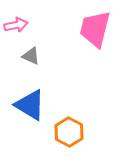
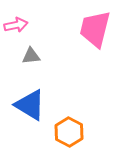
gray triangle: rotated 30 degrees counterclockwise
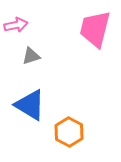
gray triangle: rotated 12 degrees counterclockwise
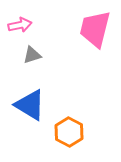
pink arrow: moved 4 px right
gray triangle: moved 1 px right, 1 px up
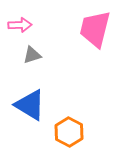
pink arrow: rotated 10 degrees clockwise
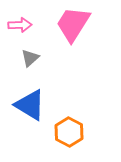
pink trapezoid: moved 22 px left, 5 px up; rotated 18 degrees clockwise
gray triangle: moved 2 px left, 3 px down; rotated 24 degrees counterclockwise
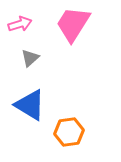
pink arrow: moved 1 px up; rotated 15 degrees counterclockwise
orange hexagon: rotated 24 degrees clockwise
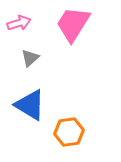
pink arrow: moved 1 px left, 1 px up
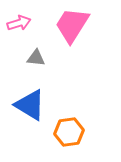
pink trapezoid: moved 1 px left, 1 px down
gray triangle: moved 6 px right; rotated 48 degrees clockwise
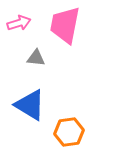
pink trapezoid: moved 7 px left; rotated 21 degrees counterclockwise
